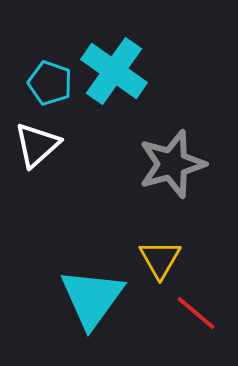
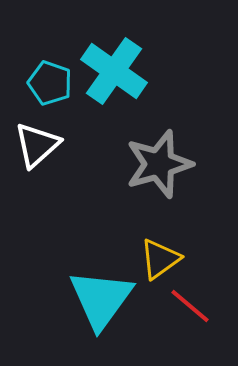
gray star: moved 13 px left
yellow triangle: rotated 24 degrees clockwise
cyan triangle: moved 9 px right, 1 px down
red line: moved 6 px left, 7 px up
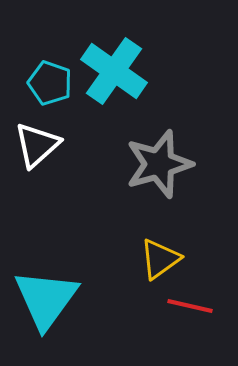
cyan triangle: moved 55 px left
red line: rotated 27 degrees counterclockwise
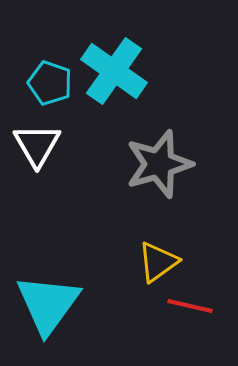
white triangle: rotated 18 degrees counterclockwise
yellow triangle: moved 2 px left, 3 px down
cyan triangle: moved 2 px right, 5 px down
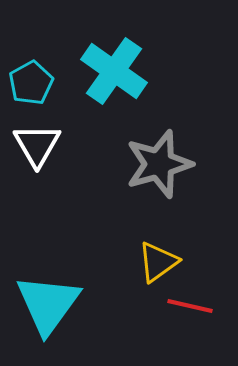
cyan pentagon: moved 19 px left; rotated 24 degrees clockwise
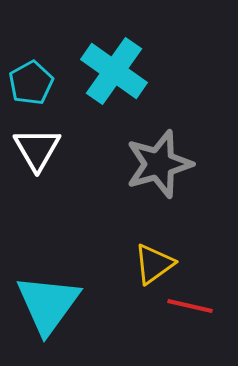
white triangle: moved 4 px down
yellow triangle: moved 4 px left, 2 px down
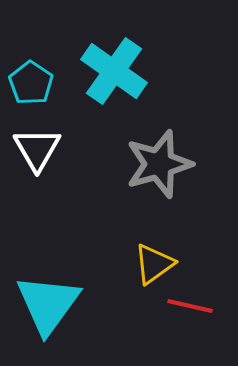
cyan pentagon: rotated 9 degrees counterclockwise
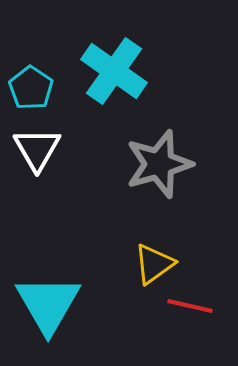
cyan pentagon: moved 5 px down
cyan triangle: rotated 6 degrees counterclockwise
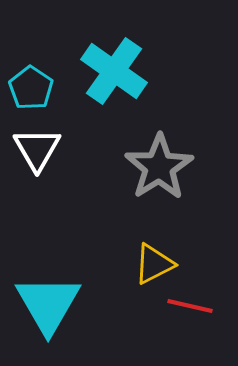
gray star: moved 3 px down; rotated 16 degrees counterclockwise
yellow triangle: rotated 9 degrees clockwise
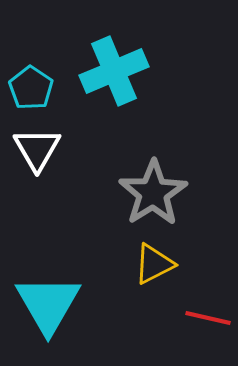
cyan cross: rotated 32 degrees clockwise
gray star: moved 6 px left, 26 px down
red line: moved 18 px right, 12 px down
